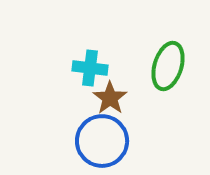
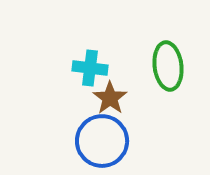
green ellipse: rotated 24 degrees counterclockwise
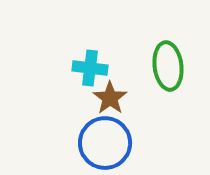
blue circle: moved 3 px right, 2 px down
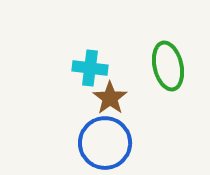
green ellipse: rotated 6 degrees counterclockwise
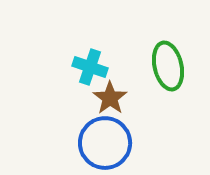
cyan cross: moved 1 px up; rotated 12 degrees clockwise
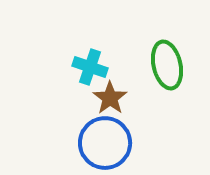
green ellipse: moved 1 px left, 1 px up
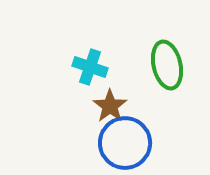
brown star: moved 8 px down
blue circle: moved 20 px right
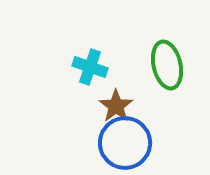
brown star: moved 6 px right
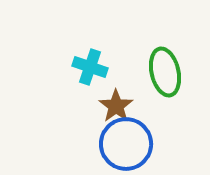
green ellipse: moved 2 px left, 7 px down
blue circle: moved 1 px right, 1 px down
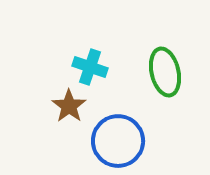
brown star: moved 47 px left
blue circle: moved 8 px left, 3 px up
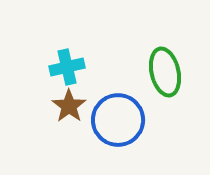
cyan cross: moved 23 px left; rotated 32 degrees counterclockwise
blue circle: moved 21 px up
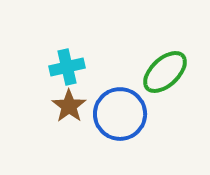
green ellipse: rotated 60 degrees clockwise
blue circle: moved 2 px right, 6 px up
